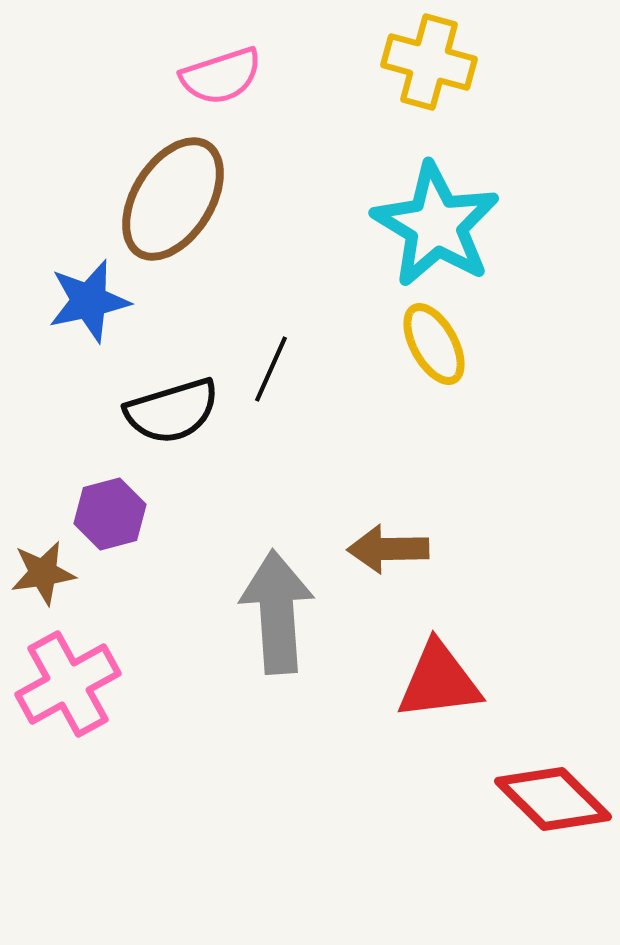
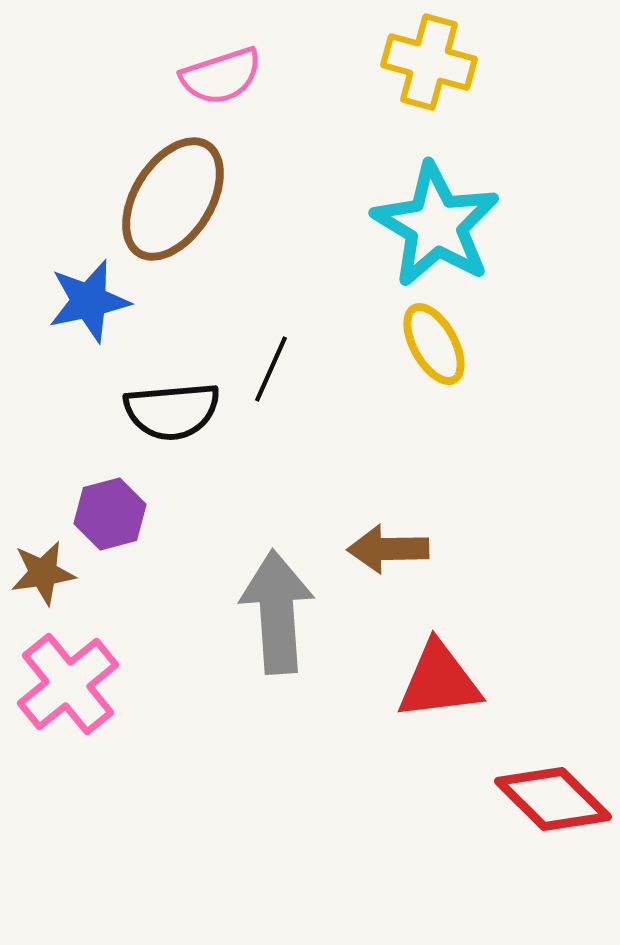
black semicircle: rotated 12 degrees clockwise
pink cross: rotated 10 degrees counterclockwise
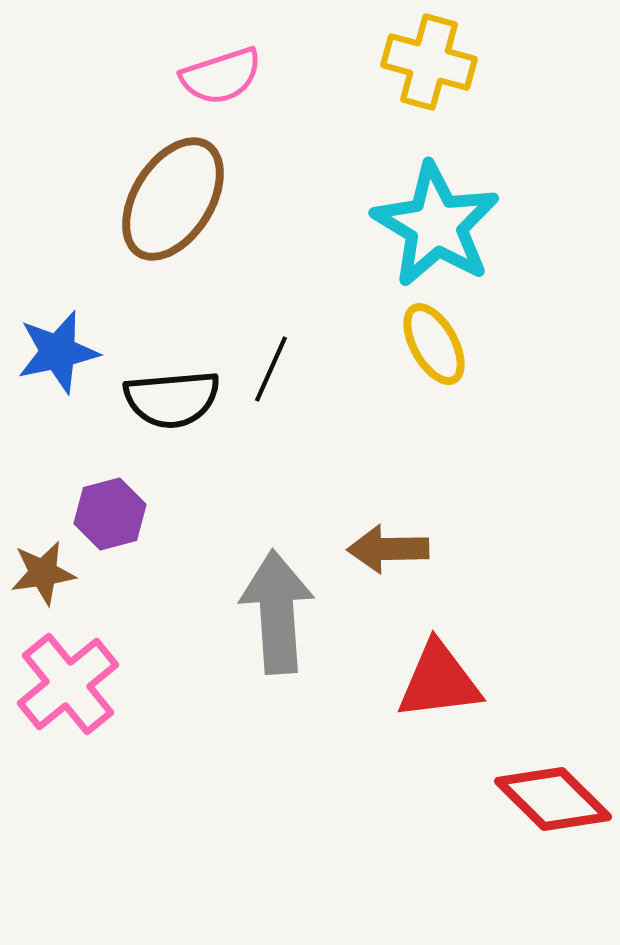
blue star: moved 31 px left, 51 px down
black semicircle: moved 12 px up
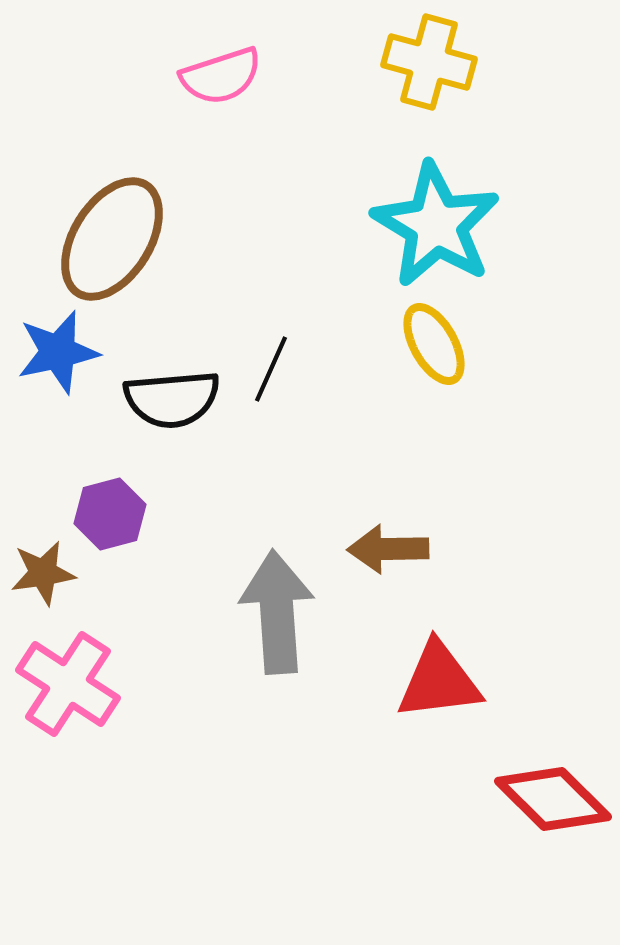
brown ellipse: moved 61 px left, 40 px down
pink cross: rotated 18 degrees counterclockwise
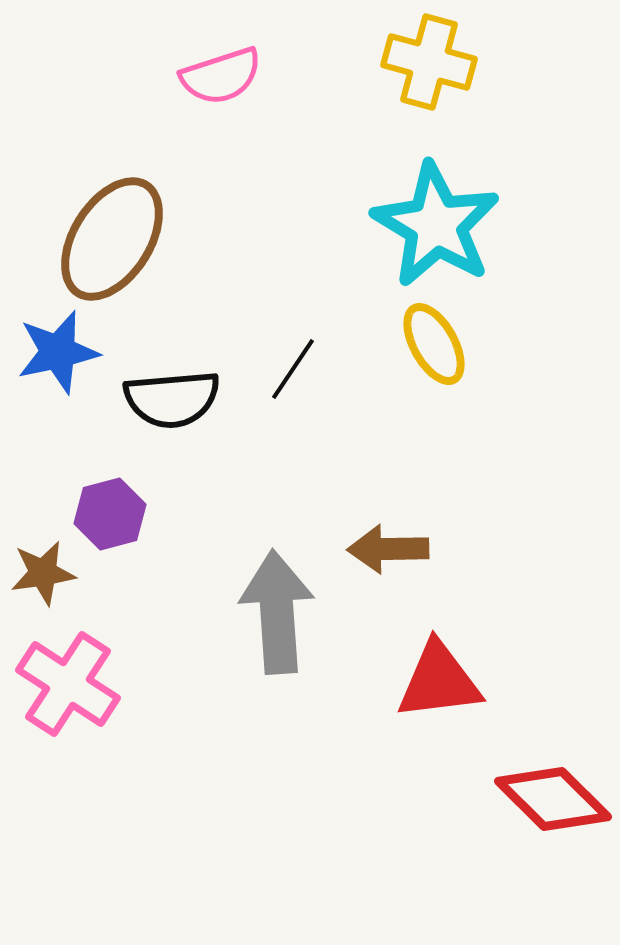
black line: moved 22 px right; rotated 10 degrees clockwise
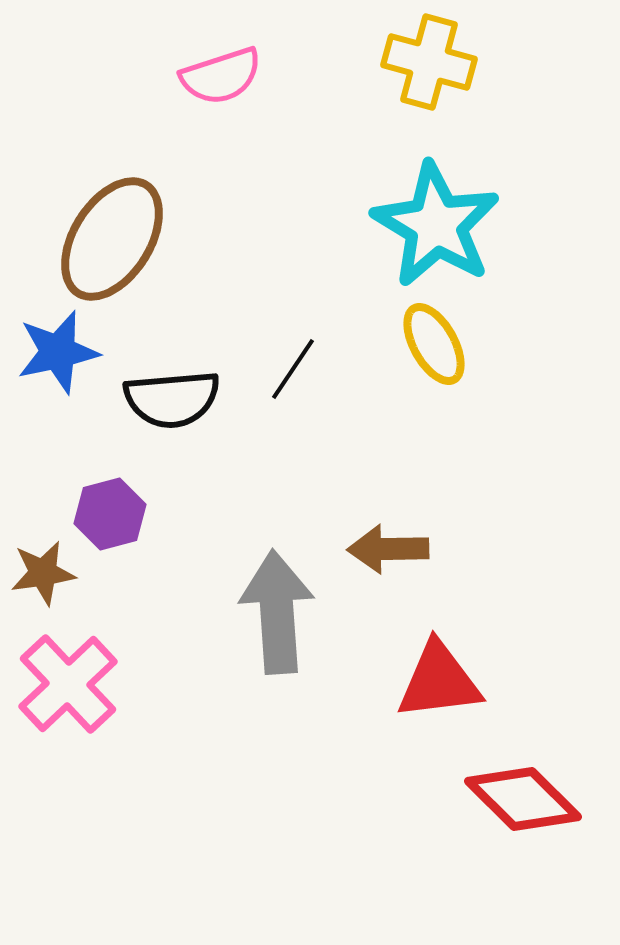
pink cross: rotated 14 degrees clockwise
red diamond: moved 30 px left
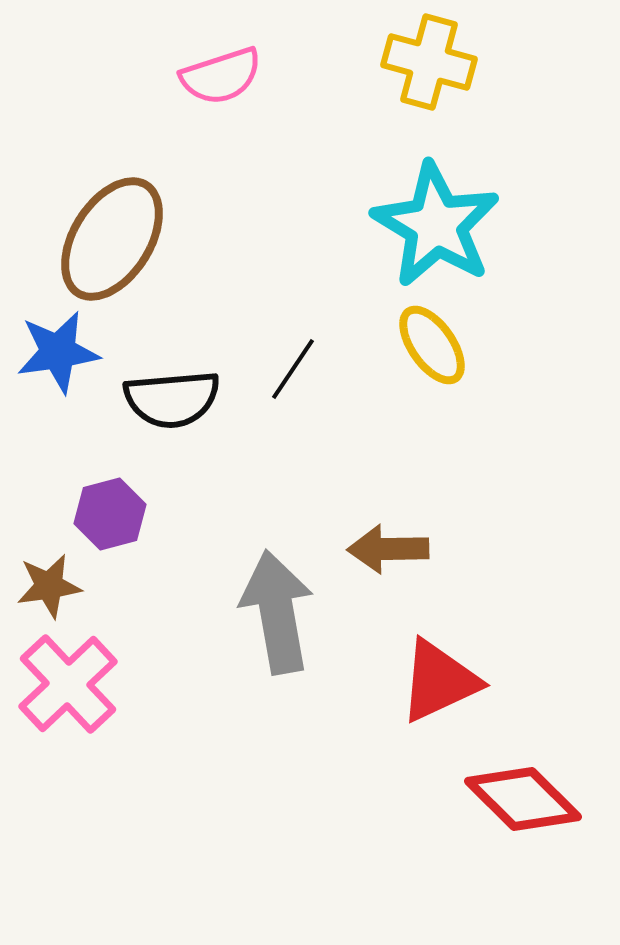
yellow ellipse: moved 2 px left, 1 px down; rotated 6 degrees counterclockwise
blue star: rotated 4 degrees clockwise
brown star: moved 6 px right, 13 px down
gray arrow: rotated 6 degrees counterclockwise
red triangle: rotated 18 degrees counterclockwise
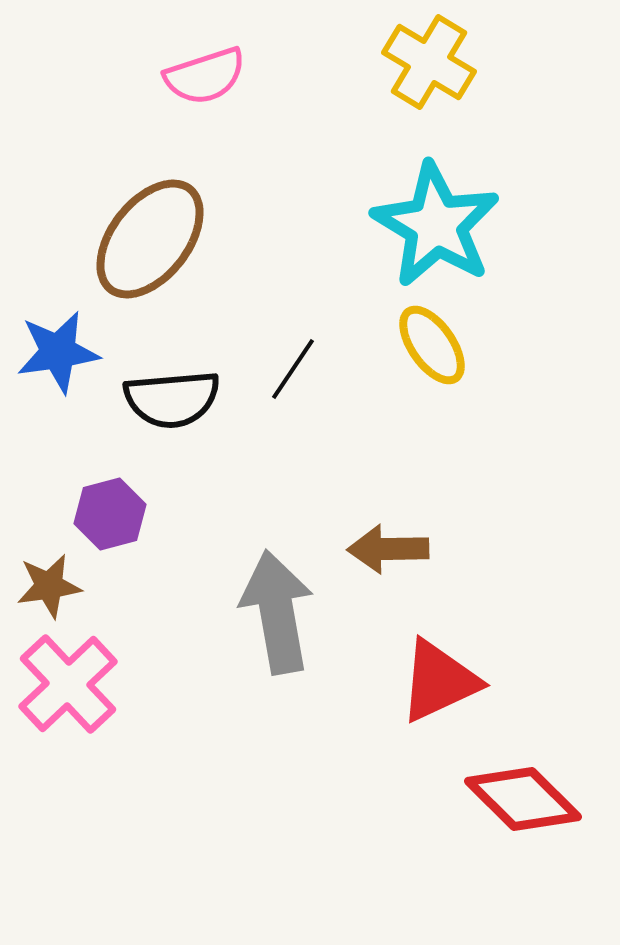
yellow cross: rotated 16 degrees clockwise
pink semicircle: moved 16 px left
brown ellipse: moved 38 px right; rotated 6 degrees clockwise
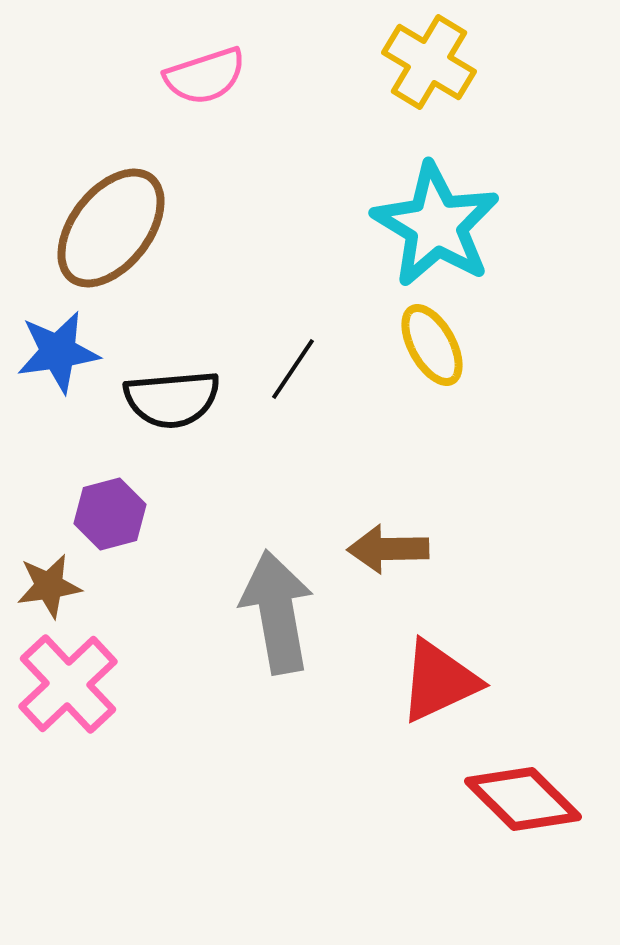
brown ellipse: moved 39 px left, 11 px up
yellow ellipse: rotated 6 degrees clockwise
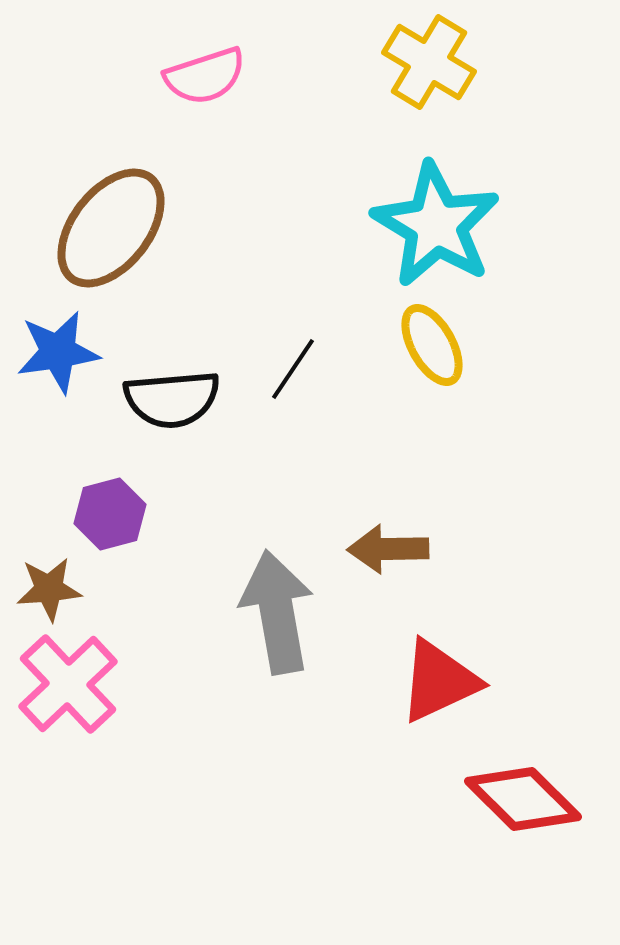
brown star: moved 3 px down; rotated 4 degrees clockwise
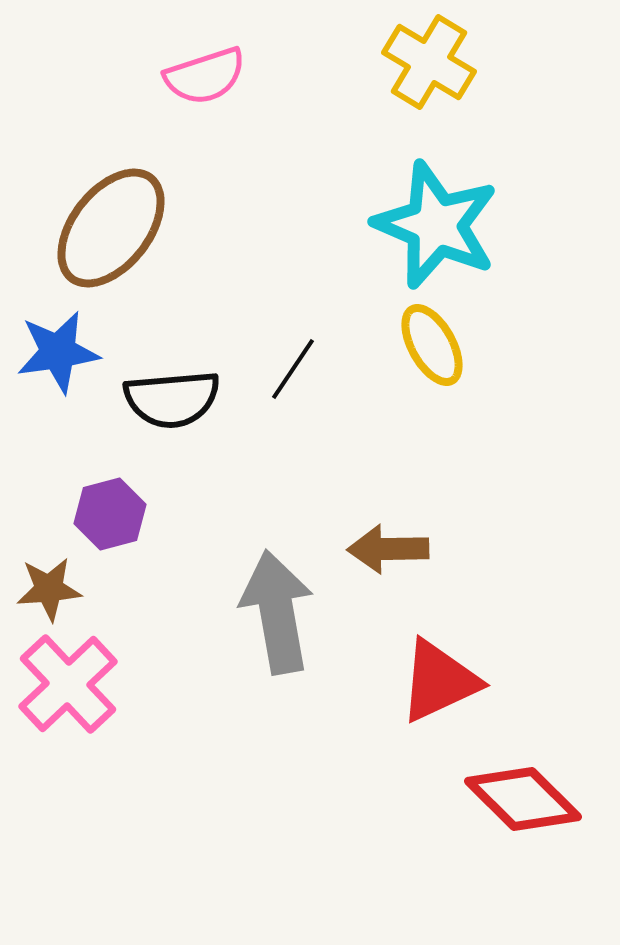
cyan star: rotated 8 degrees counterclockwise
